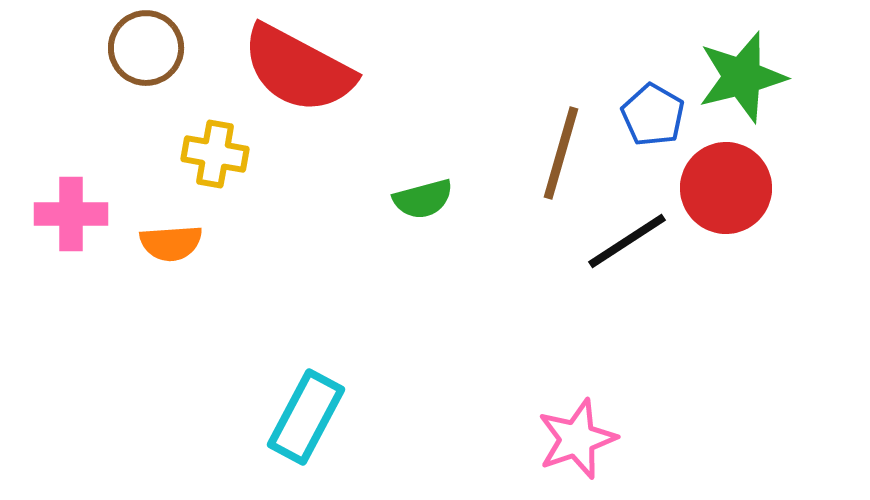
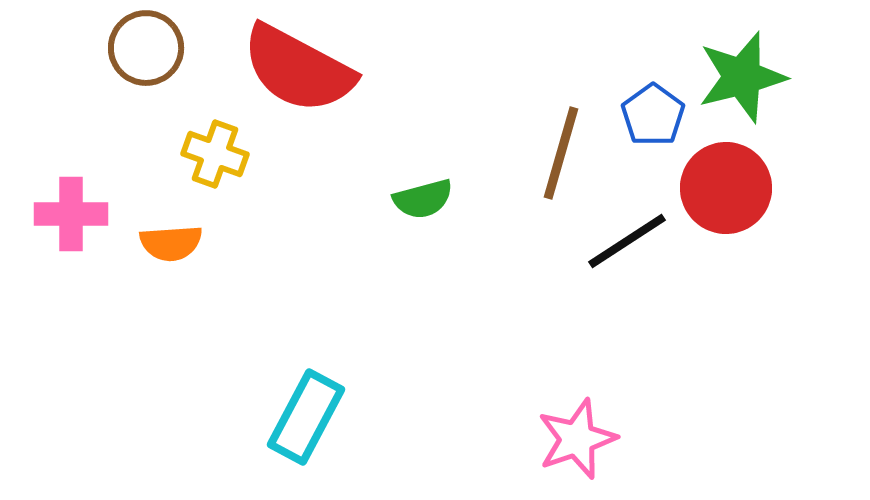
blue pentagon: rotated 6 degrees clockwise
yellow cross: rotated 10 degrees clockwise
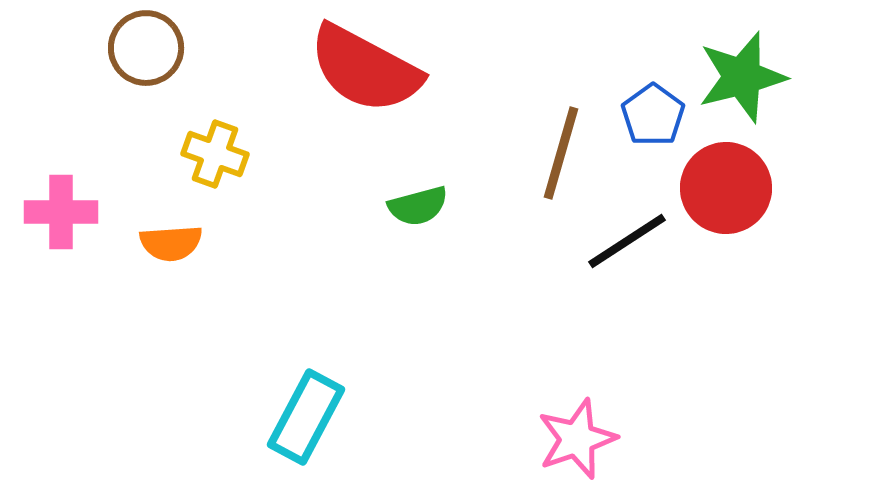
red semicircle: moved 67 px right
green semicircle: moved 5 px left, 7 px down
pink cross: moved 10 px left, 2 px up
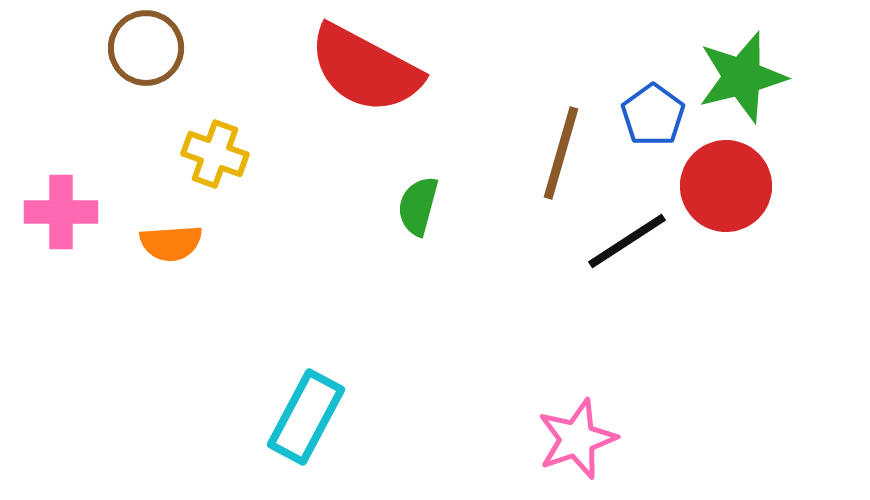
red circle: moved 2 px up
green semicircle: rotated 120 degrees clockwise
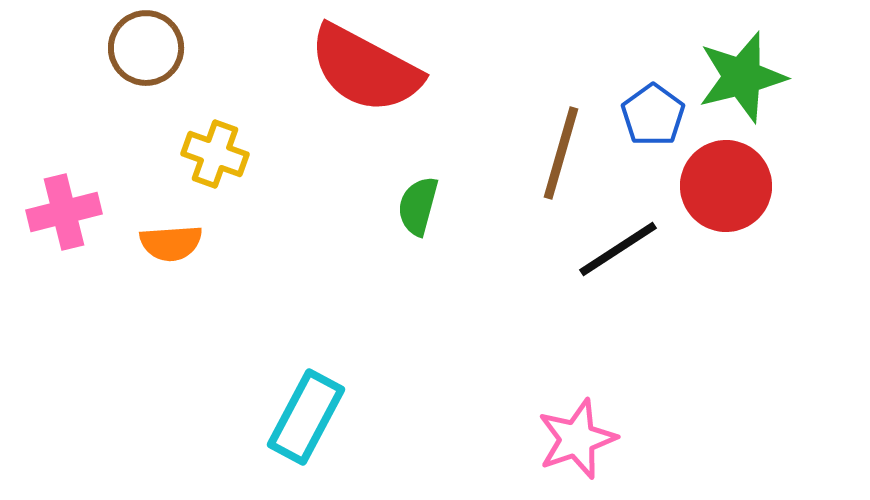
pink cross: moved 3 px right; rotated 14 degrees counterclockwise
black line: moved 9 px left, 8 px down
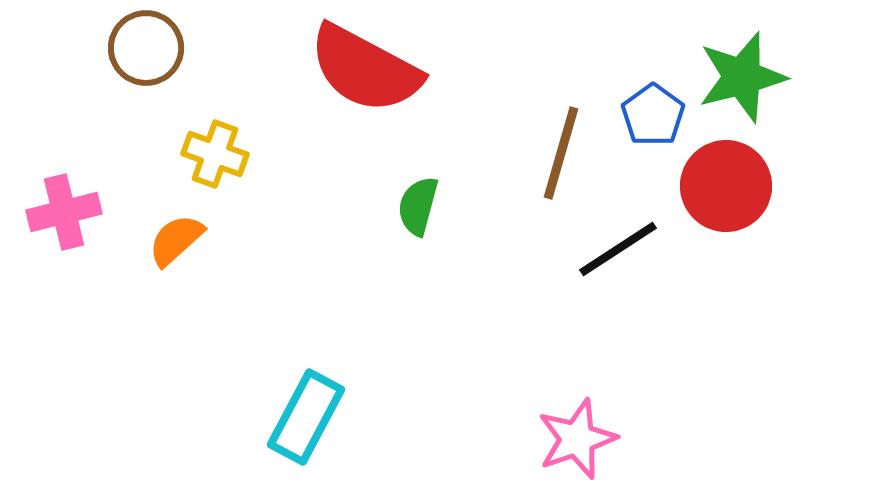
orange semicircle: moved 5 px right, 3 px up; rotated 142 degrees clockwise
